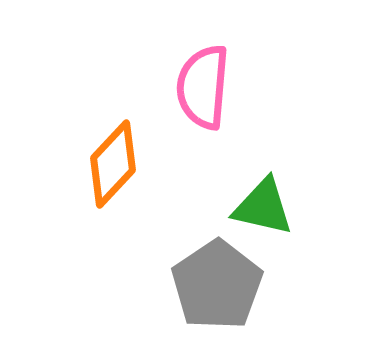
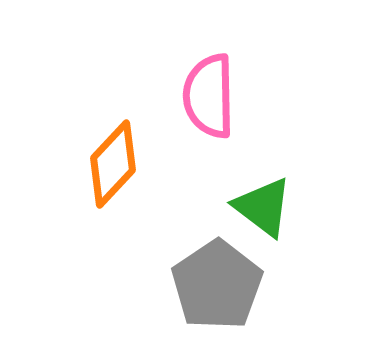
pink semicircle: moved 6 px right, 9 px down; rotated 6 degrees counterclockwise
green triangle: rotated 24 degrees clockwise
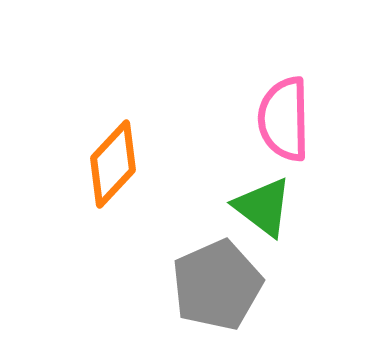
pink semicircle: moved 75 px right, 23 px down
gray pentagon: rotated 10 degrees clockwise
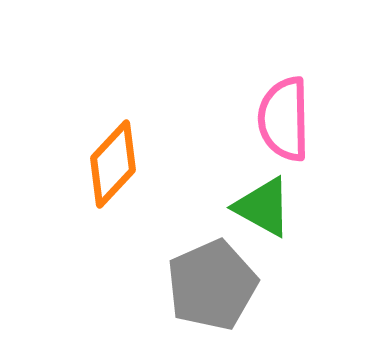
green triangle: rotated 8 degrees counterclockwise
gray pentagon: moved 5 px left
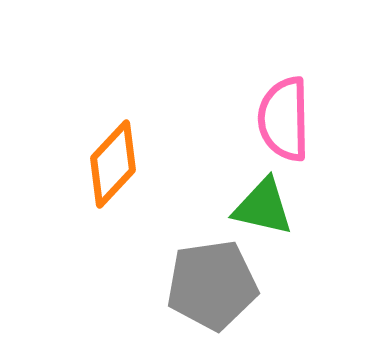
green triangle: rotated 16 degrees counterclockwise
gray pentagon: rotated 16 degrees clockwise
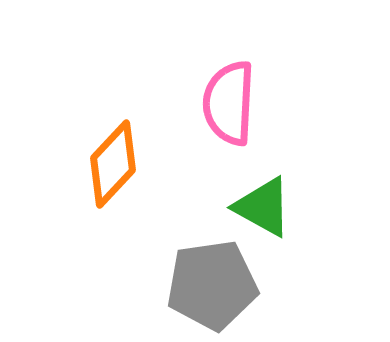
pink semicircle: moved 55 px left, 16 px up; rotated 4 degrees clockwise
green triangle: rotated 16 degrees clockwise
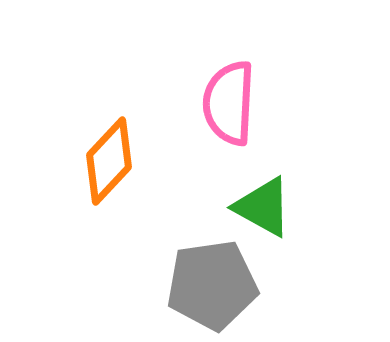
orange diamond: moved 4 px left, 3 px up
